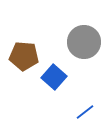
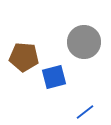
brown pentagon: moved 1 px down
blue square: rotated 35 degrees clockwise
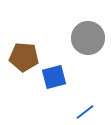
gray circle: moved 4 px right, 4 px up
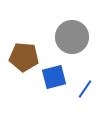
gray circle: moved 16 px left, 1 px up
blue line: moved 23 px up; rotated 18 degrees counterclockwise
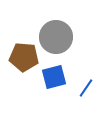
gray circle: moved 16 px left
blue line: moved 1 px right, 1 px up
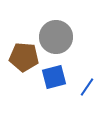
blue line: moved 1 px right, 1 px up
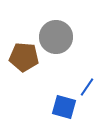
blue square: moved 10 px right, 30 px down; rotated 30 degrees clockwise
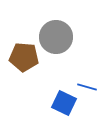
blue line: rotated 72 degrees clockwise
blue square: moved 4 px up; rotated 10 degrees clockwise
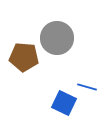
gray circle: moved 1 px right, 1 px down
